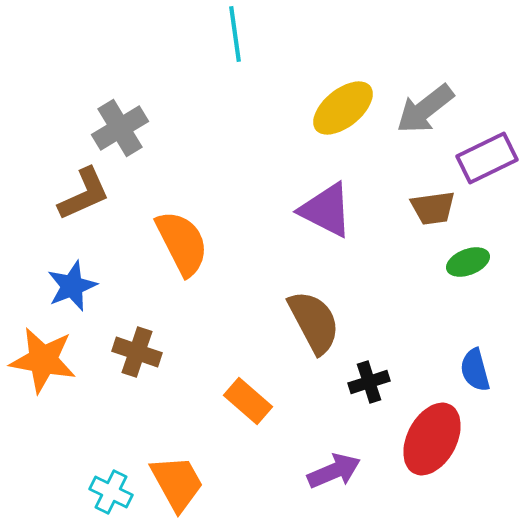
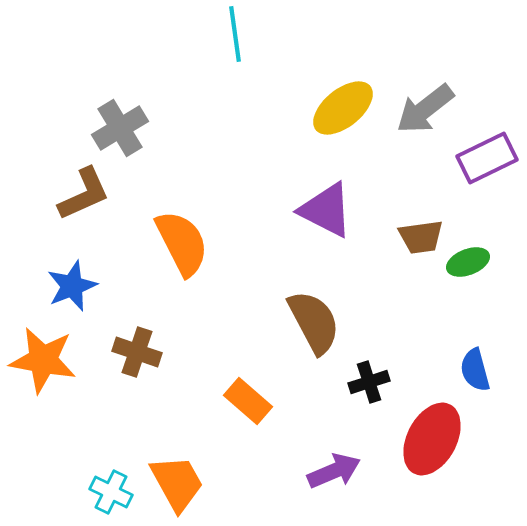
brown trapezoid: moved 12 px left, 29 px down
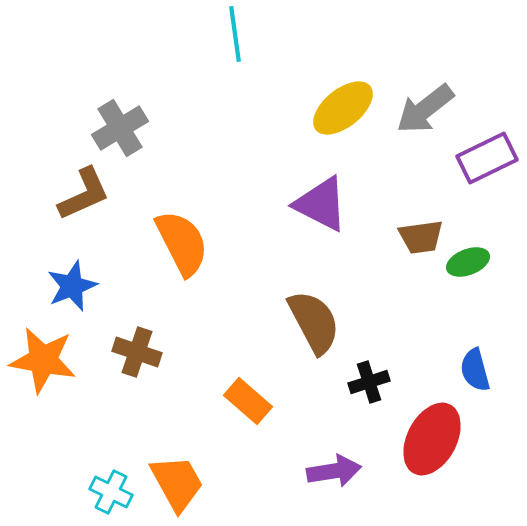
purple triangle: moved 5 px left, 6 px up
purple arrow: rotated 14 degrees clockwise
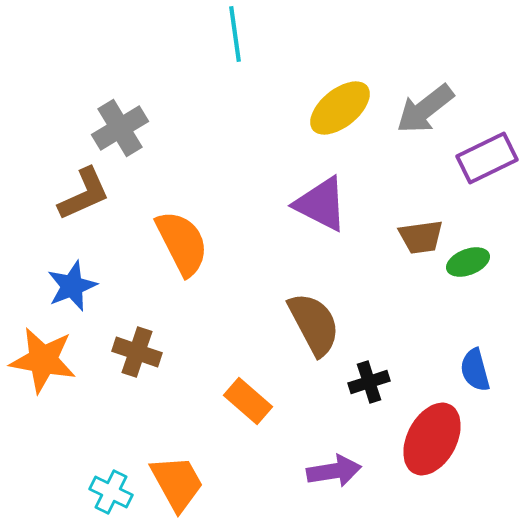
yellow ellipse: moved 3 px left
brown semicircle: moved 2 px down
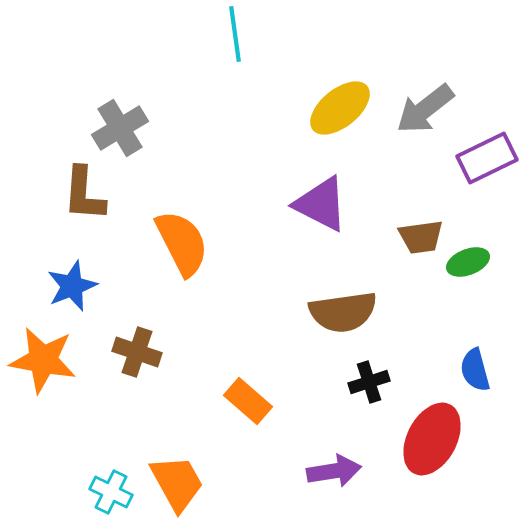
brown L-shape: rotated 118 degrees clockwise
brown semicircle: moved 29 px right, 12 px up; rotated 110 degrees clockwise
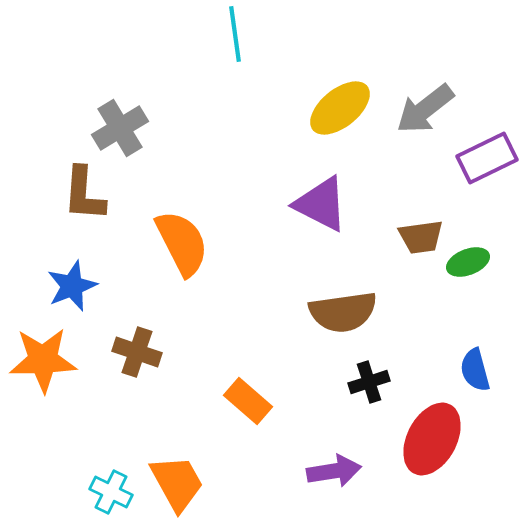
orange star: rotated 12 degrees counterclockwise
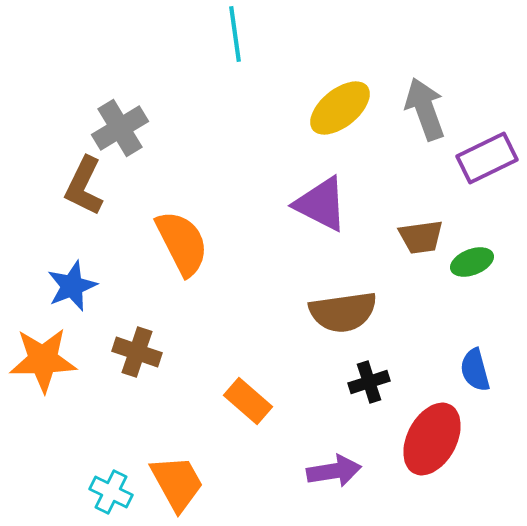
gray arrow: rotated 108 degrees clockwise
brown L-shape: moved 8 px up; rotated 22 degrees clockwise
green ellipse: moved 4 px right
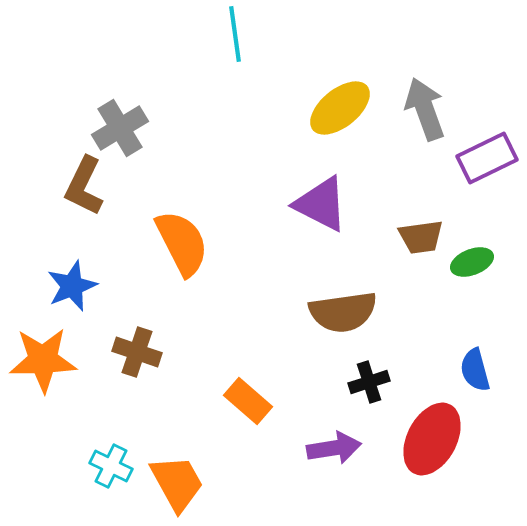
purple arrow: moved 23 px up
cyan cross: moved 26 px up
